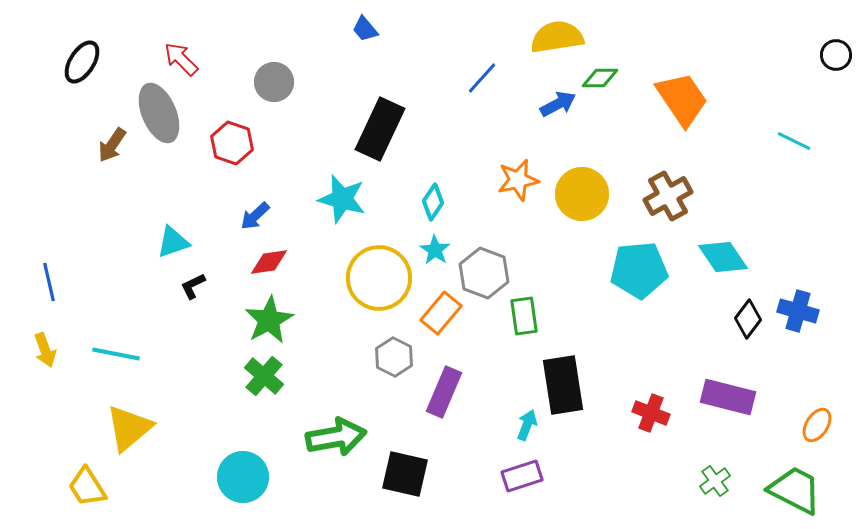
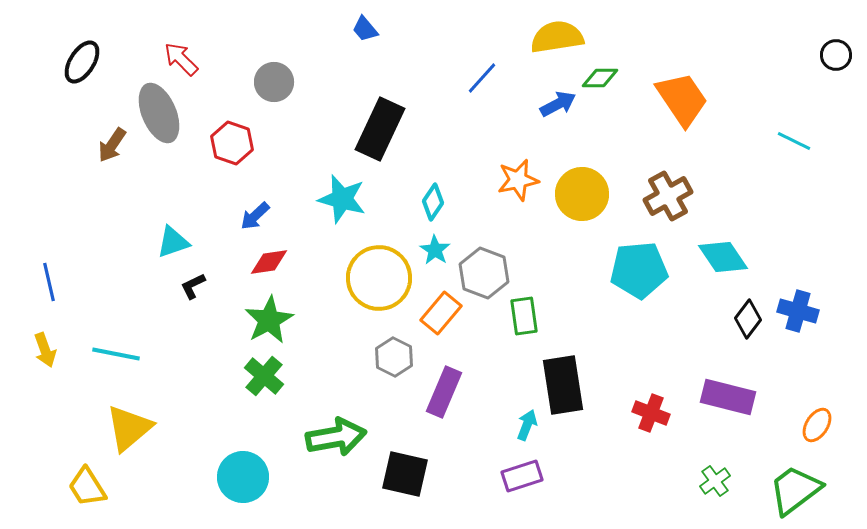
green trapezoid at (795, 490): rotated 64 degrees counterclockwise
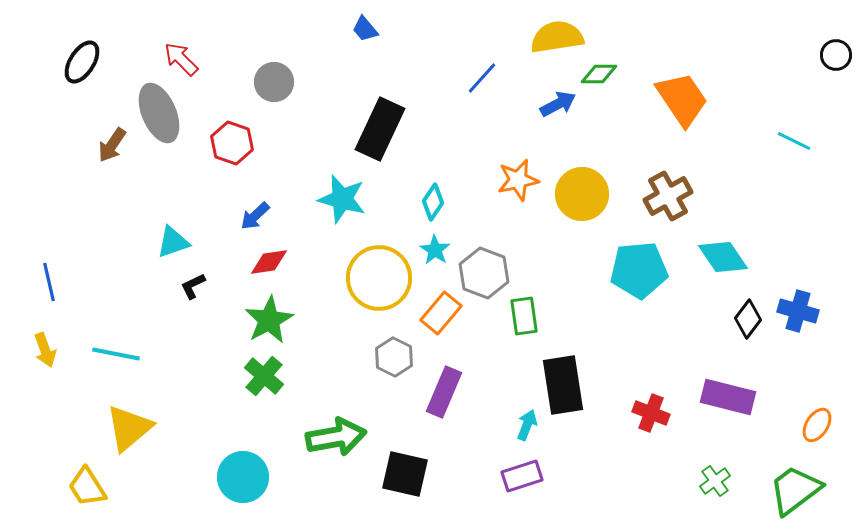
green diamond at (600, 78): moved 1 px left, 4 px up
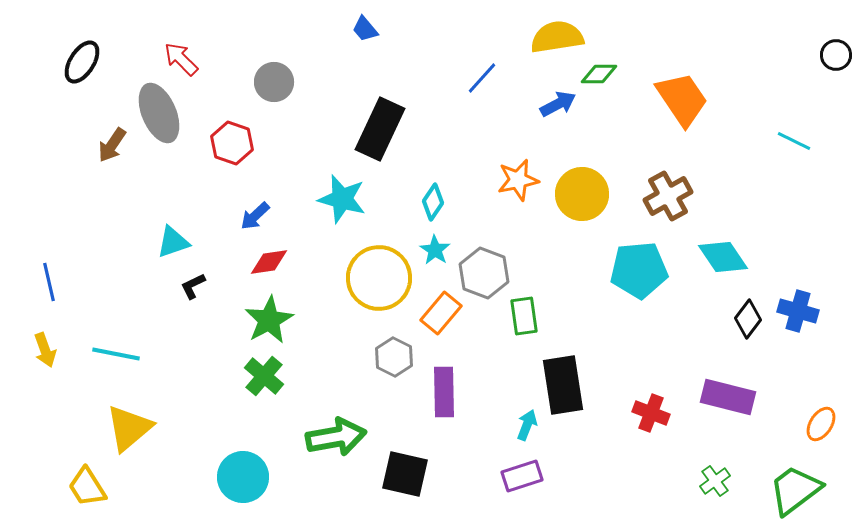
purple rectangle at (444, 392): rotated 24 degrees counterclockwise
orange ellipse at (817, 425): moved 4 px right, 1 px up
